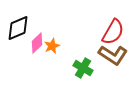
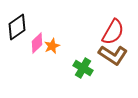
black diamond: moved 1 px left, 1 px up; rotated 12 degrees counterclockwise
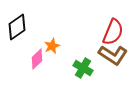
red semicircle: rotated 8 degrees counterclockwise
pink diamond: moved 16 px down
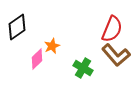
red semicircle: moved 1 px left, 3 px up
brown L-shape: moved 3 px right; rotated 16 degrees clockwise
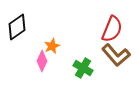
pink diamond: moved 5 px right, 2 px down; rotated 20 degrees counterclockwise
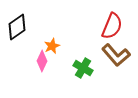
red semicircle: moved 3 px up
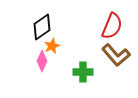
black diamond: moved 25 px right
green cross: moved 4 px down; rotated 30 degrees counterclockwise
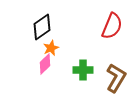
orange star: moved 1 px left, 2 px down
brown L-shape: moved 23 px down; rotated 108 degrees counterclockwise
pink diamond: moved 3 px right, 3 px down; rotated 20 degrees clockwise
green cross: moved 2 px up
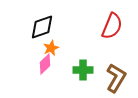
black diamond: rotated 16 degrees clockwise
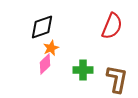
brown L-shape: moved 1 px right, 1 px down; rotated 20 degrees counterclockwise
